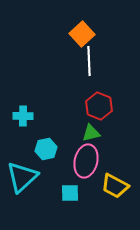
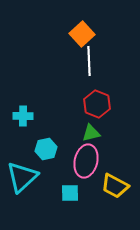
red hexagon: moved 2 px left, 2 px up
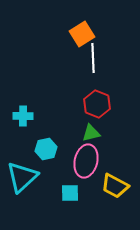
orange square: rotated 10 degrees clockwise
white line: moved 4 px right, 3 px up
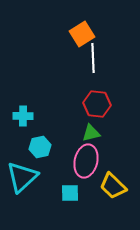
red hexagon: rotated 16 degrees counterclockwise
cyan hexagon: moved 6 px left, 2 px up
yellow trapezoid: moved 2 px left; rotated 16 degrees clockwise
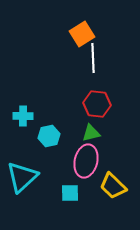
cyan hexagon: moved 9 px right, 11 px up
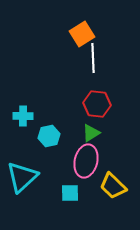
green triangle: rotated 18 degrees counterclockwise
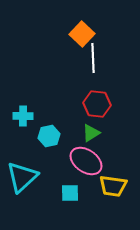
orange square: rotated 15 degrees counterclockwise
pink ellipse: rotated 68 degrees counterclockwise
yellow trapezoid: rotated 36 degrees counterclockwise
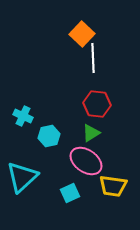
cyan cross: rotated 24 degrees clockwise
cyan square: rotated 24 degrees counterclockwise
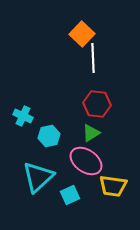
cyan triangle: moved 16 px right
cyan square: moved 2 px down
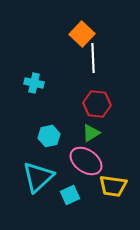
cyan cross: moved 11 px right, 33 px up; rotated 12 degrees counterclockwise
